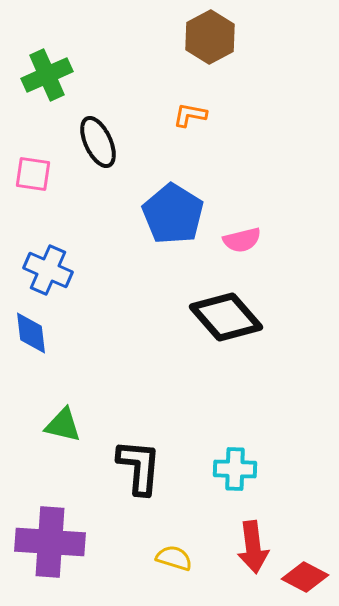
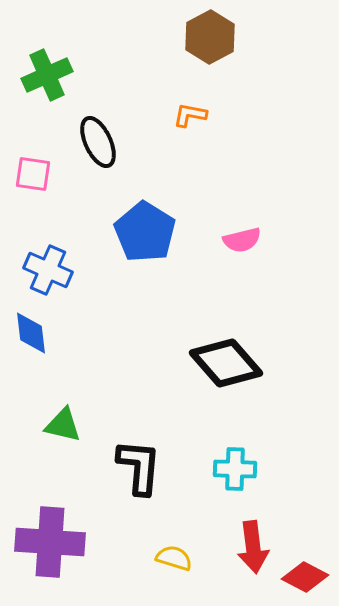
blue pentagon: moved 28 px left, 18 px down
black diamond: moved 46 px down
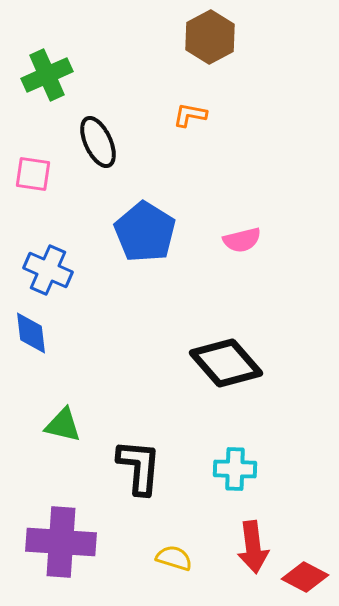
purple cross: moved 11 px right
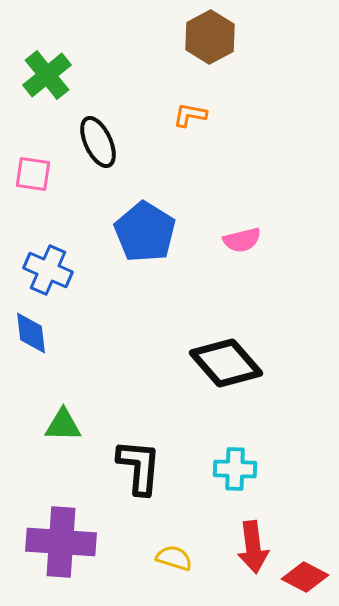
green cross: rotated 15 degrees counterclockwise
green triangle: rotated 12 degrees counterclockwise
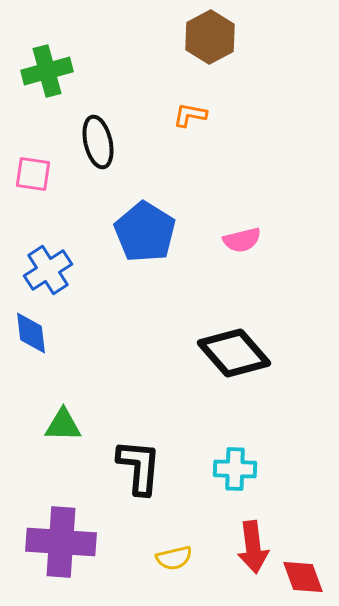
green cross: moved 4 px up; rotated 24 degrees clockwise
black ellipse: rotated 12 degrees clockwise
blue cross: rotated 33 degrees clockwise
black diamond: moved 8 px right, 10 px up
yellow semicircle: rotated 150 degrees clockwise
red diamond: moved 2 px left; rotated 42 degrees clockwise
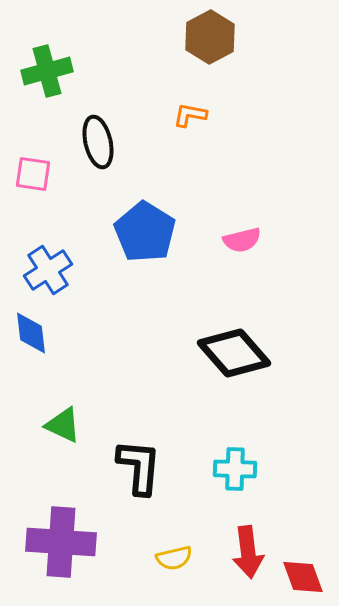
green triangle: rotated 24 degrees clockwise
red arrow: moved 5 px left, 5 px down
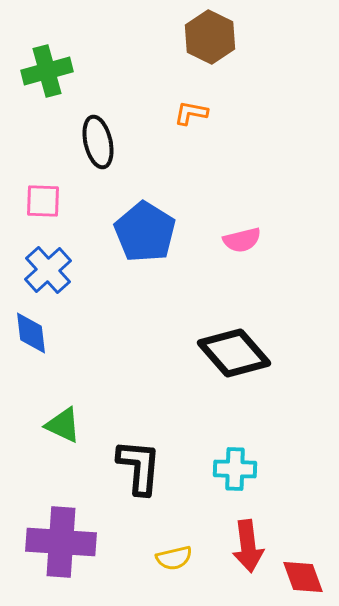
brown hexagon: rotated 6 degrees counterclockwise
orange L-shape: moved 1 px right, 2 px up
pink square: moved 10 px right, 27 px down; rotated 6 degrees counterclockwise
blue cross: rotated 9 degrees counterclockwise
red arrow: moved 6 px up
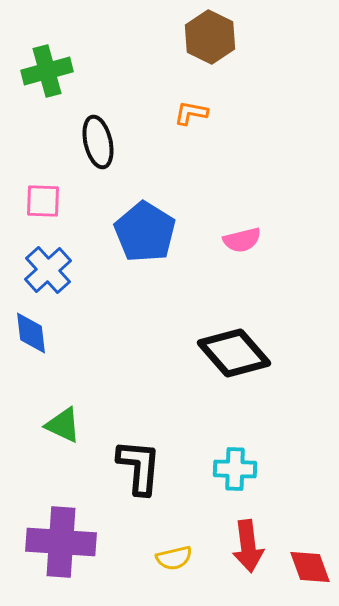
red diamond: moved 7 px right, 10 px up
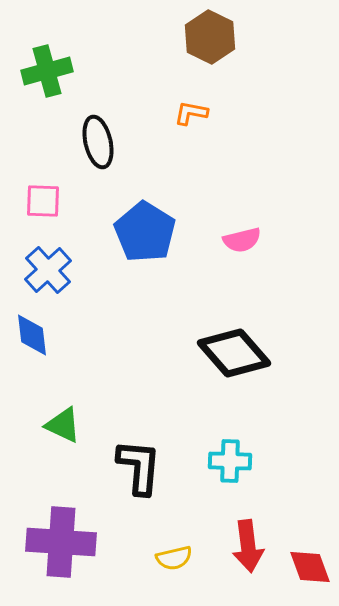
blue diamond: moved 1 px right, 2 px down
cyan cross: moved 5 px left, 8 px up
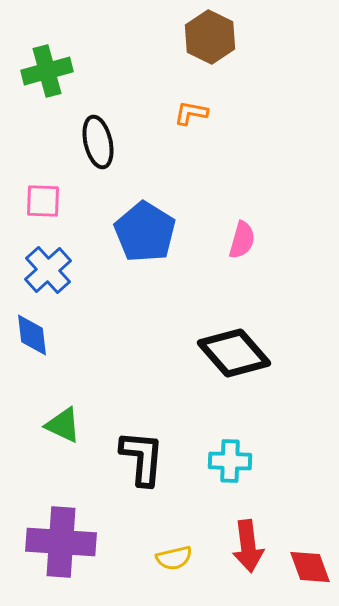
pink semicircle: rotated 60 degrees counterclockwise
black L-shape: moved 3 px right, 9 px up
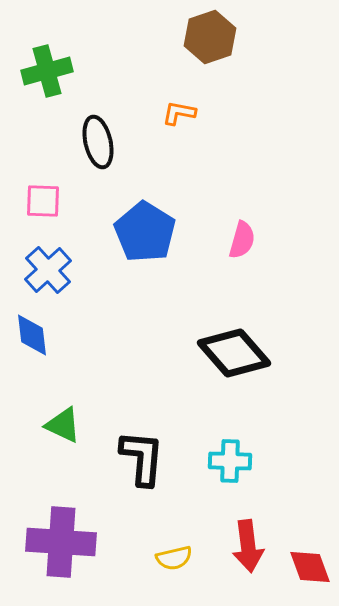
brown hexagon: rotated 15 degrees clockwise
orange L-shape: moved 12 px left
